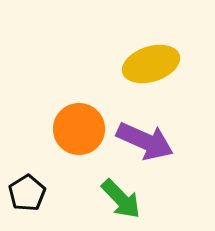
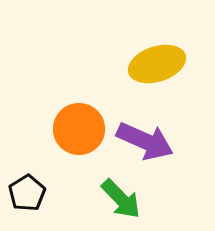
yellow ellipse: moved 6 px right
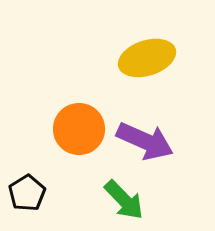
yellow ellipse: moved 10 px left, 6 px up
green arrow: moved 3 px right, 1 px down
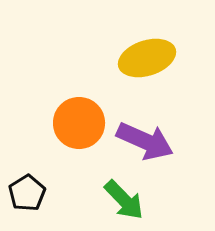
orange circle: moved 6 px up
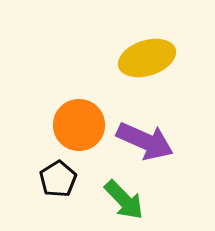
orange circle: moved 2 px down
black pentagon: moved 31 px right, 14 px up
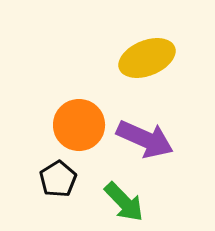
yellow ellipse: rotated 4 degrees counterclockwise
purple arrow: moved 2 px up
green arrow: moved 2 px down
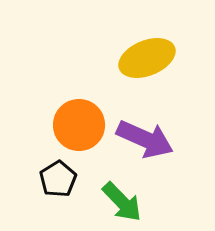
green arrow: moved 2 px left
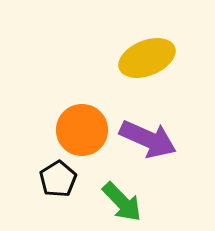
orange circle: moved 3 px right, 5 px down
purple arrow: moved 3 px right
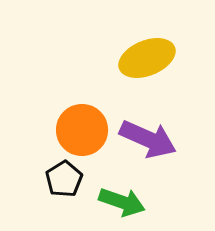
black pentagon: moved 6 px right
green arrow: rotated 27 degrees counterclockwise
